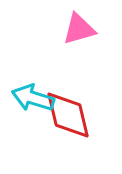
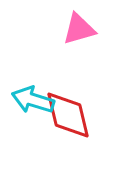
cyan arrow: moved 2 px down
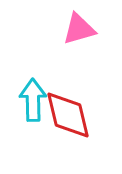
cyan arrow: rotated 72 degrees clockwise
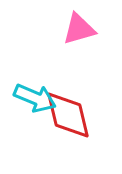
cyan arrow: moved 2 px right, 2 px up; rotated 114 degrees clockwise
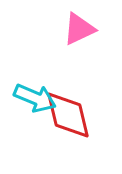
pink triangle: rotated 9 degrees counterclockwise
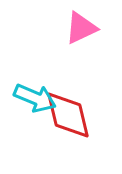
pink triangle: moved 2 px right, 1 px up
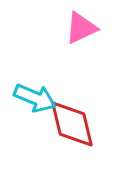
red diamond: moved 4 px right, 9 px down
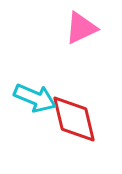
red diamond: moved 2 px right, 5 px up
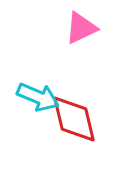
cyan arrow: moved 3 px right, 1 px up
